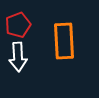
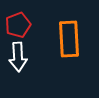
orange rectangle: moved 5 px right, 2 px up
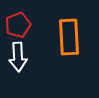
orange rectangle: moved 2 px up
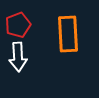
orange rectangle: moved 1 px left, 3 px up
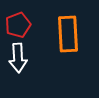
white arrow: moved 1 px down
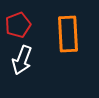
white arrow: moved 4 px right, 2 px down; rotated 24 degrees clockwise
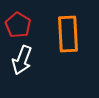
red pentagon: rotated 20 degrees counterclockwise
